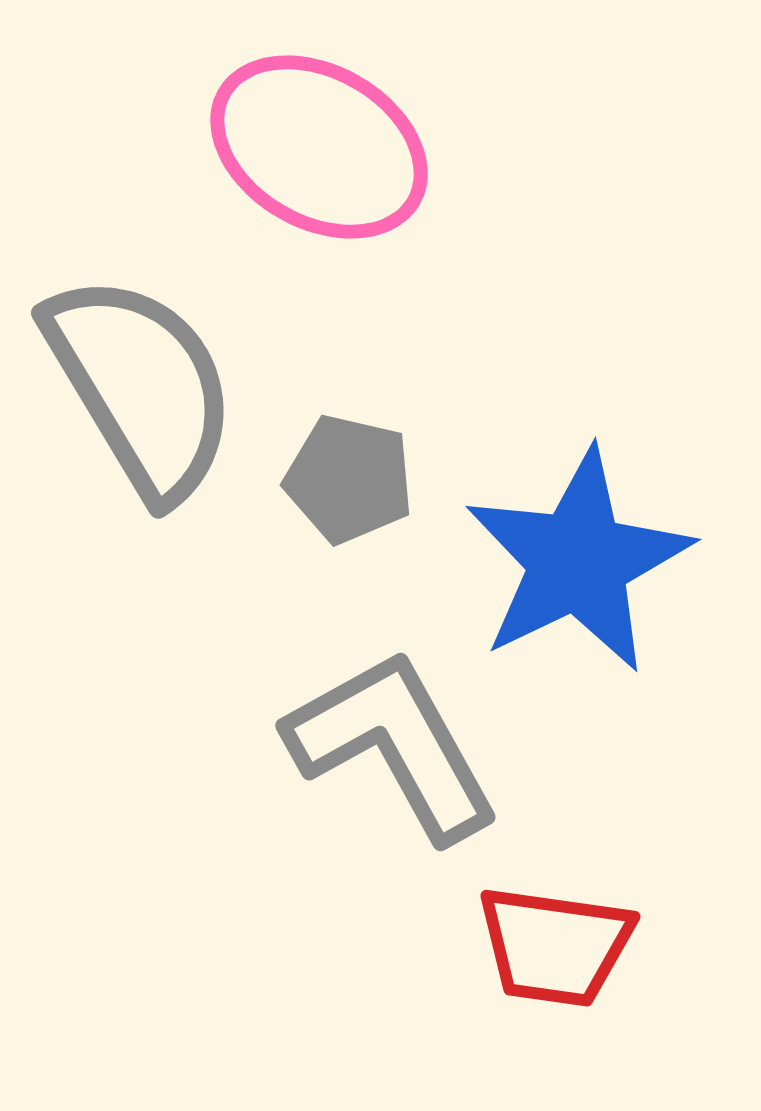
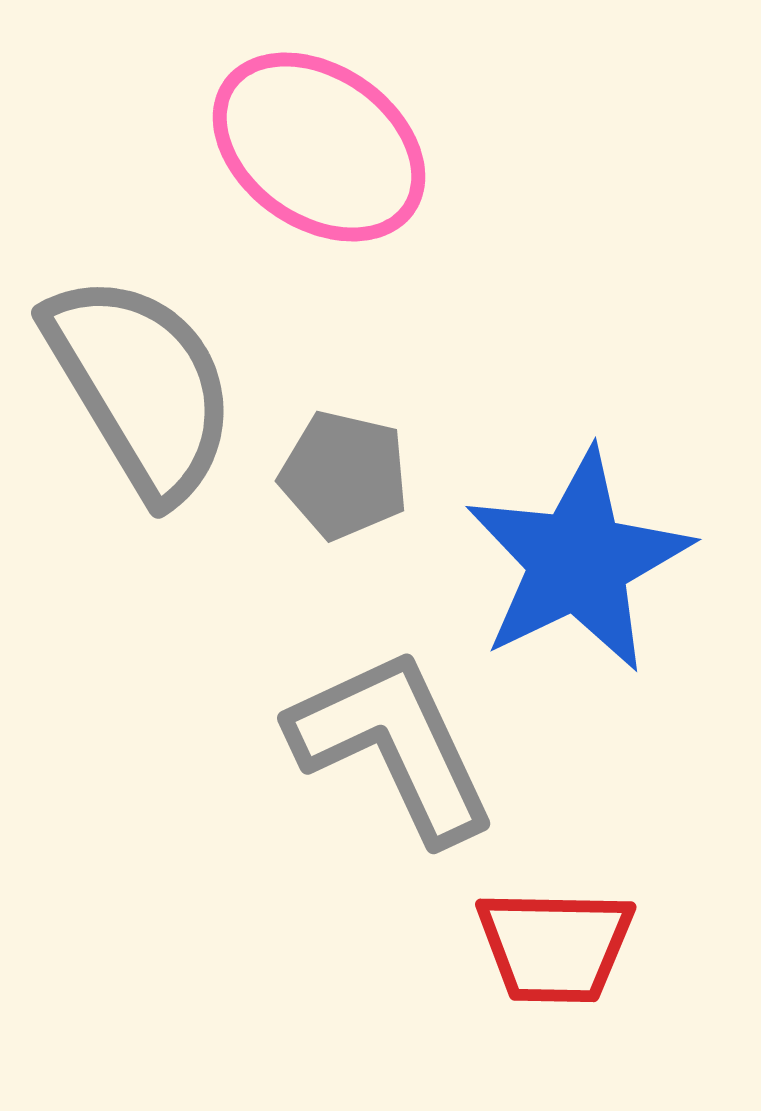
pink ellipse: rotated 5 degrees clockwise
gray pentagon: moved 5 px left, 4 px up
gray L-shape: rotated 4 degrees clockwise
red trapezoid: rotated 7 degrees counterclockwise
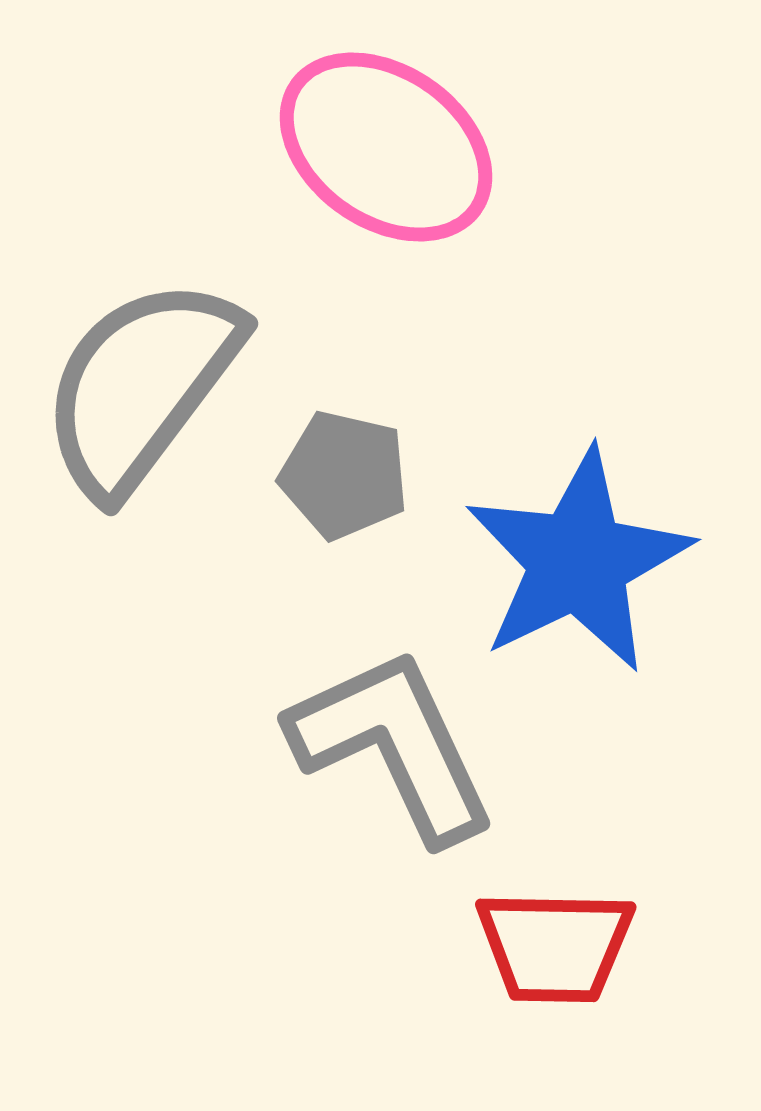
pink ellipse: moved 67 px right
gray semicircle: rotated 112 degrees counterclockwise
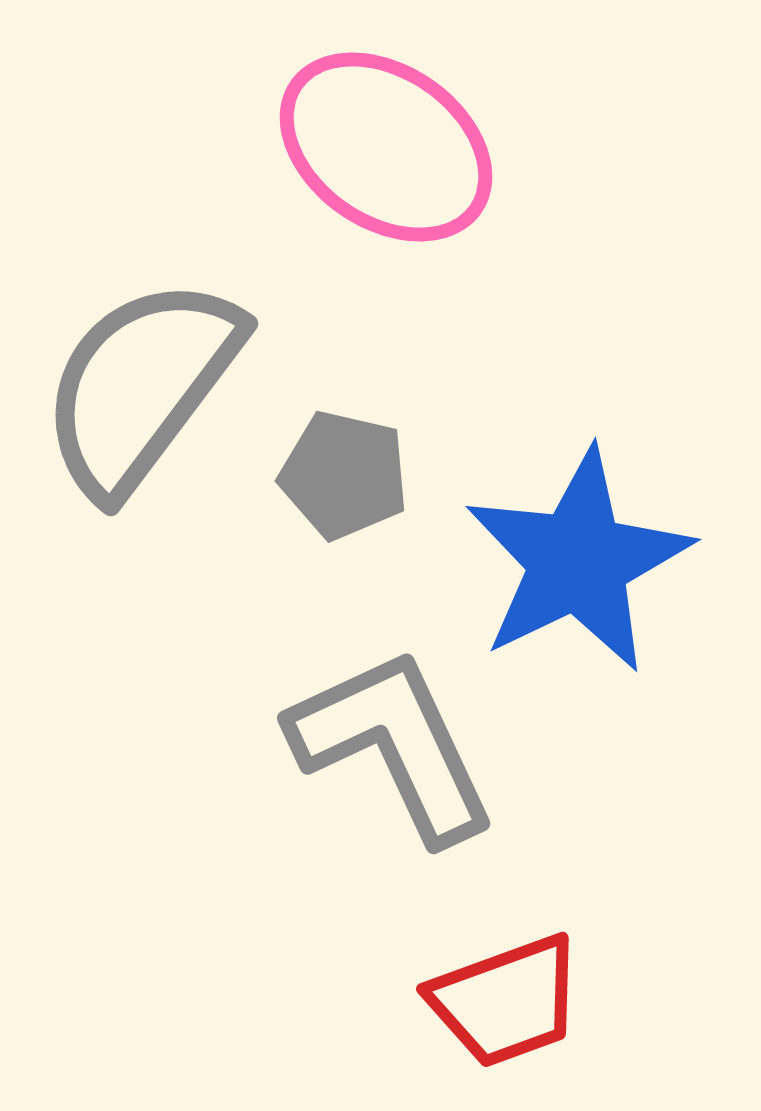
red trapezoid: moved 49 px left, 55 px down; rotated 21 degrees counterclockwise
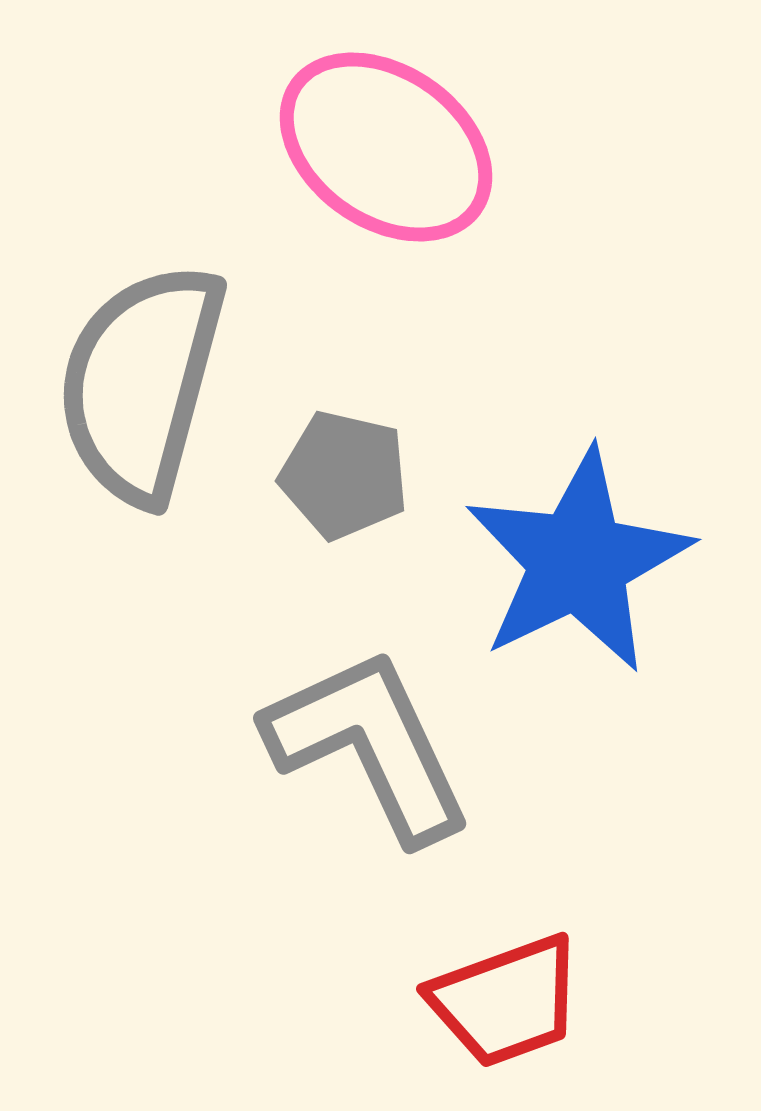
gray semicircle: moved 3 px up; rotated 22 degrees counterclockwise
gray L-shape: moved 24 px left
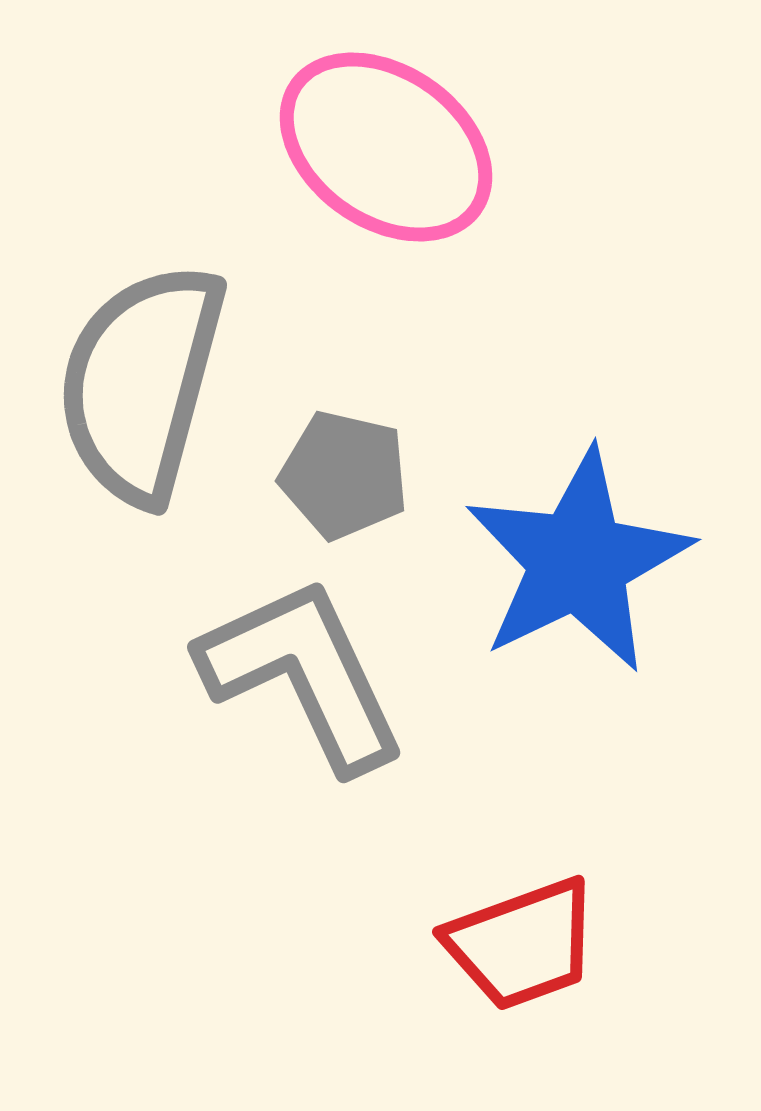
gray L-shape: moved 66 px left, 71 px up
red trapezoid: moved 16 px right, 57 px up
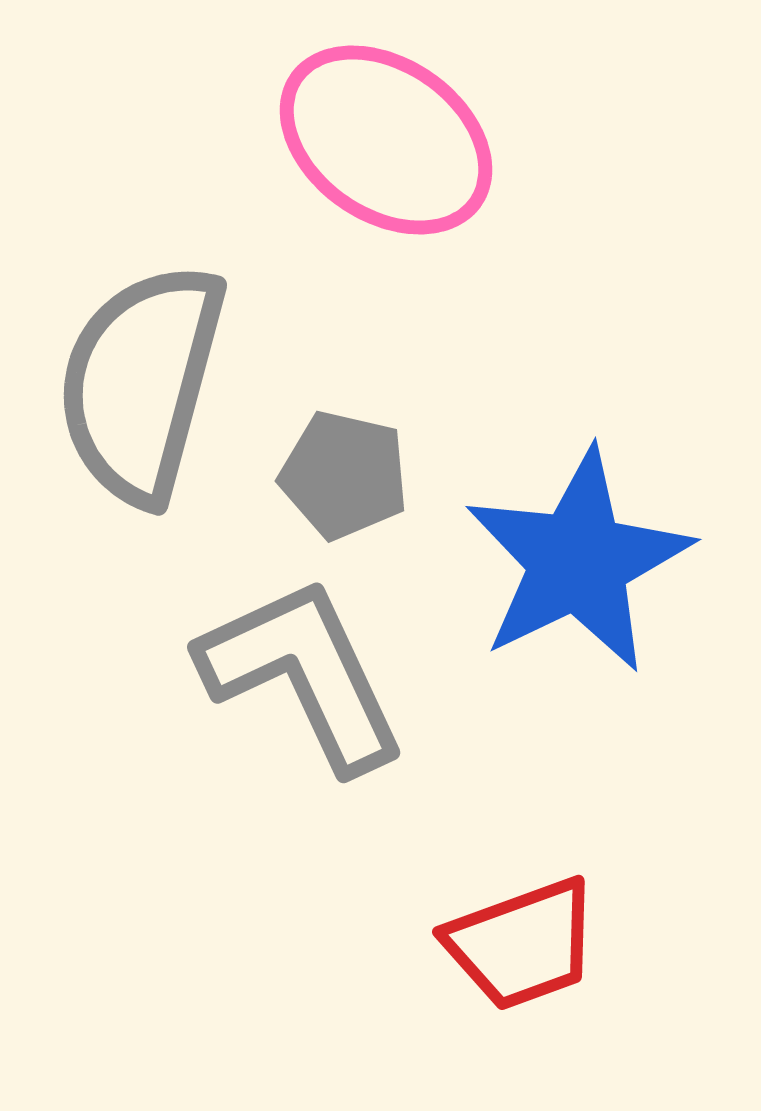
pink ellipse: moved 7 px up
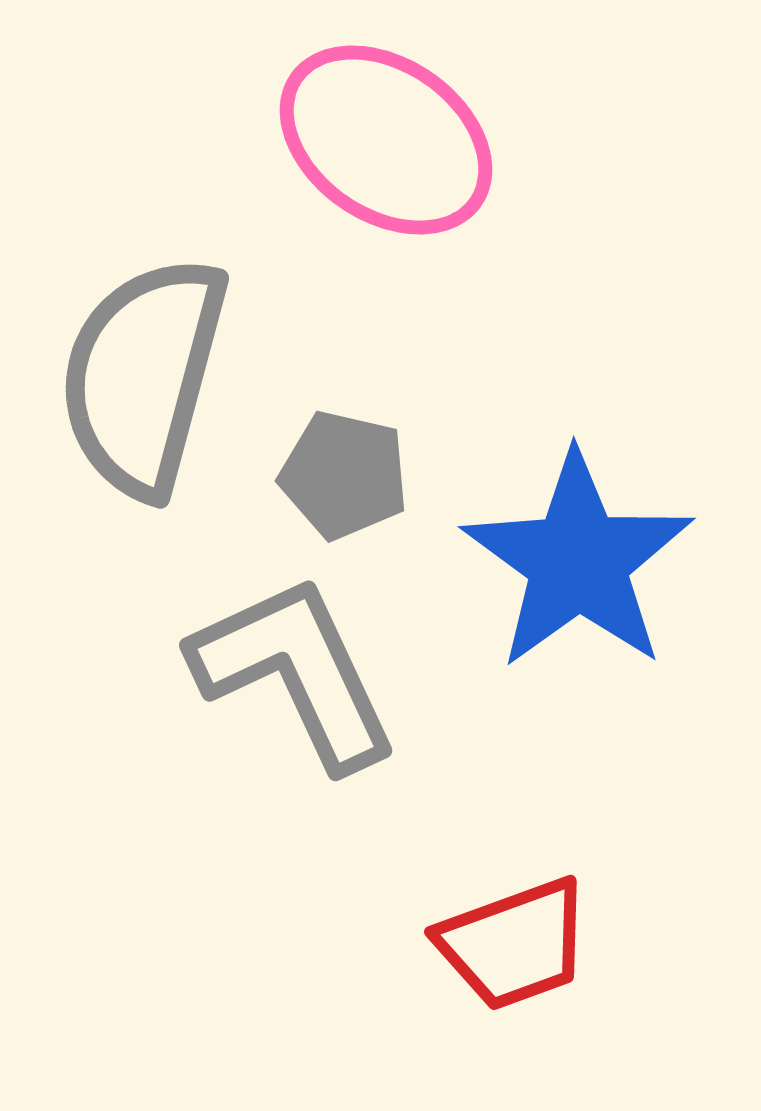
gray semicircle: moved 2 px right, 7 px up
blue star: rotated 10 degrees counterclockwise
gray L-shape: moved 8 px left, 2 px up
red trapezoid: moved 8 px left
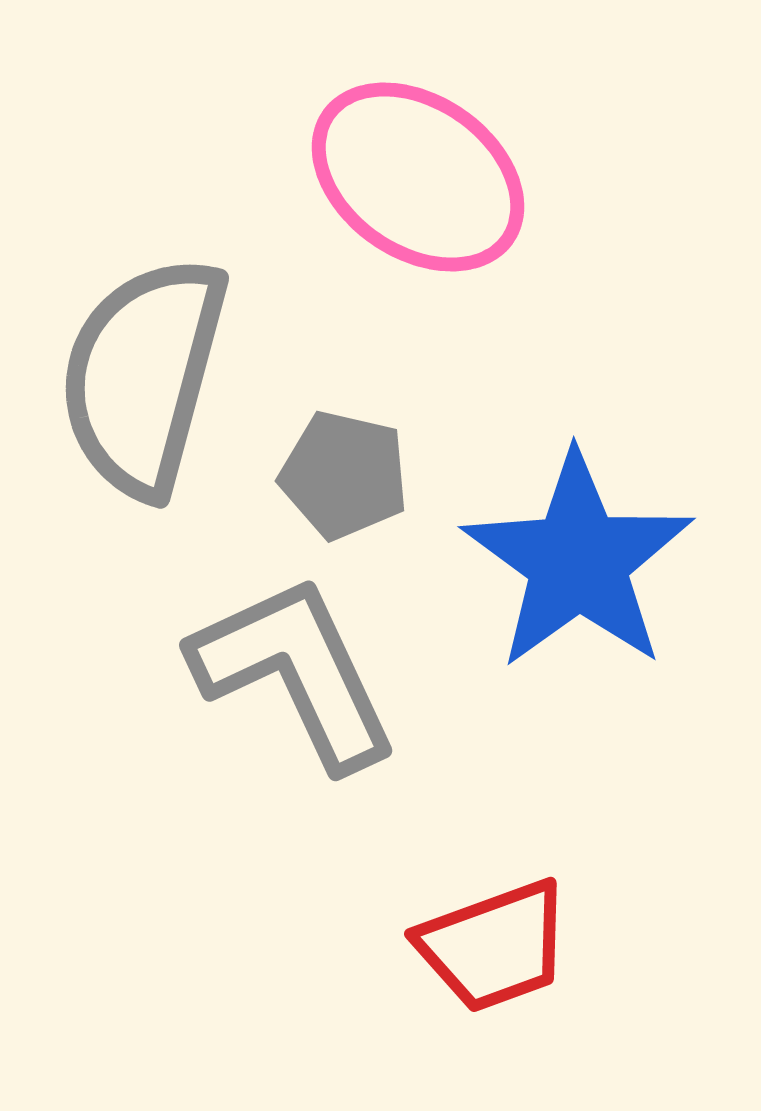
pink ellipse: moved 32 px right, 37 px down
red trapezoid: moved 20 px left, 2 px down
